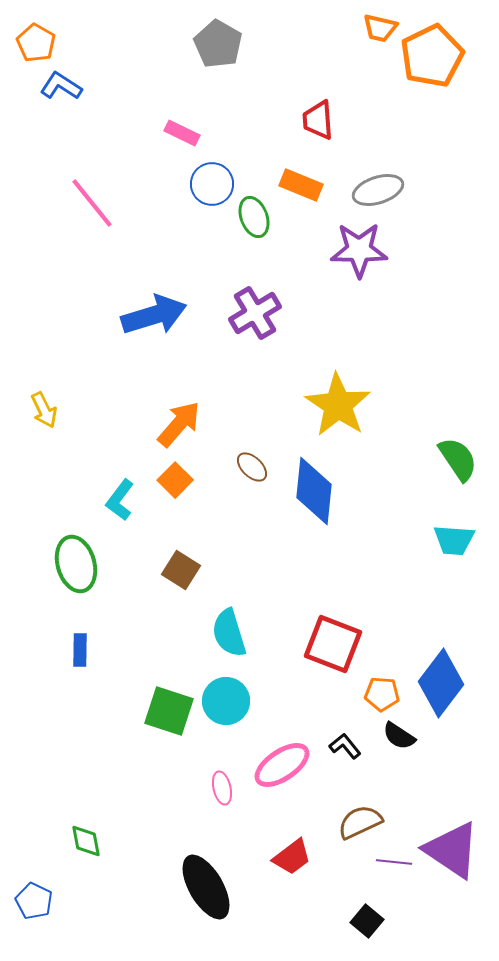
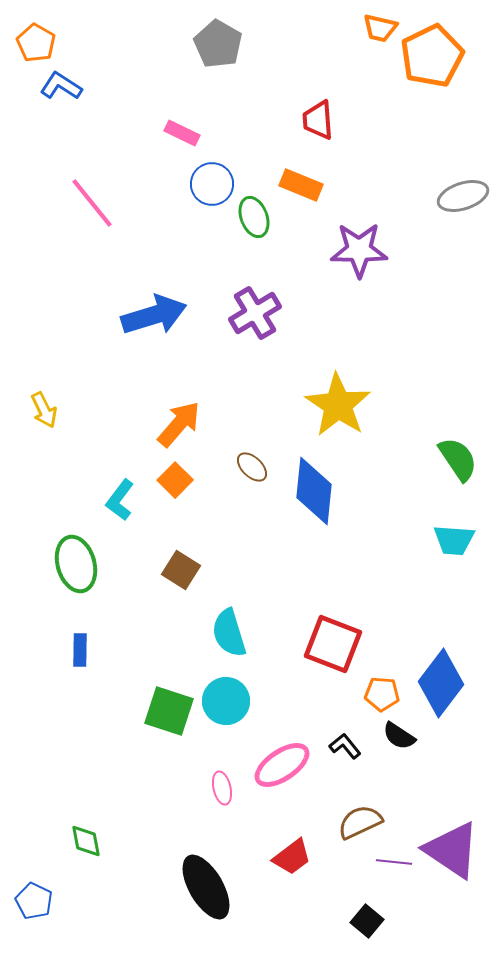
gray ellipse at (378, 190): moved 85 px right, 6 px down
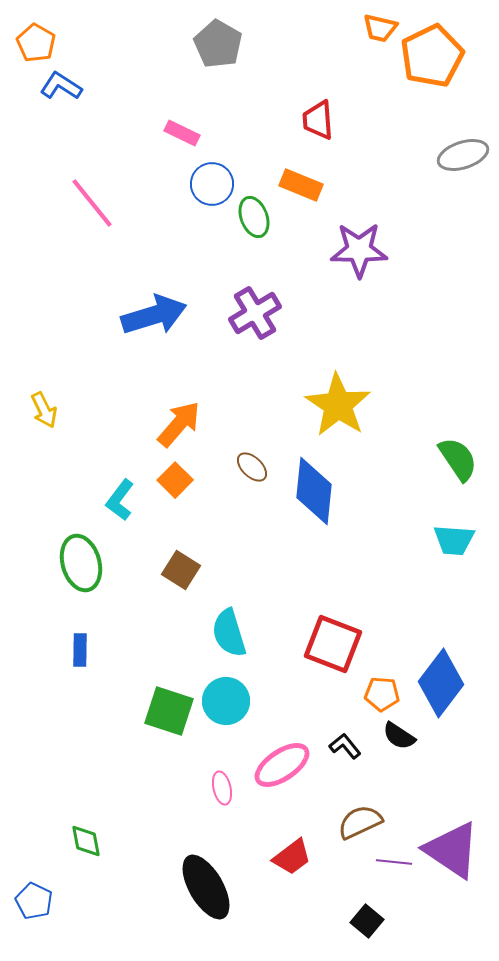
gray ellipse at (463, 196): moved 41 px up
green ellipse at (76, 564): moved 5 px right, 1 px up
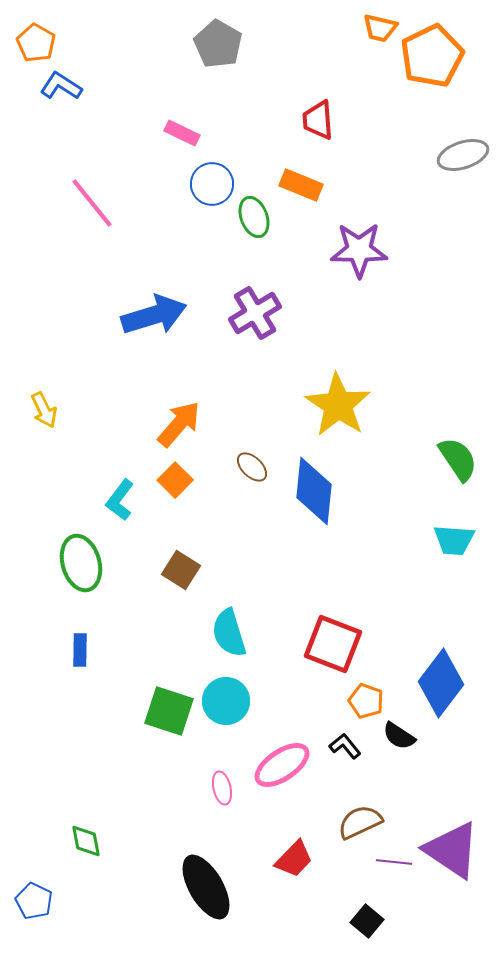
orange pentagon at (382, 694): moved 16 px left, 7 px down; rotated 16 degrees clockwise
red trapezoid at (292, 857): moved 2 px right, 2 px down; rotated 9 degrees counterclockwise
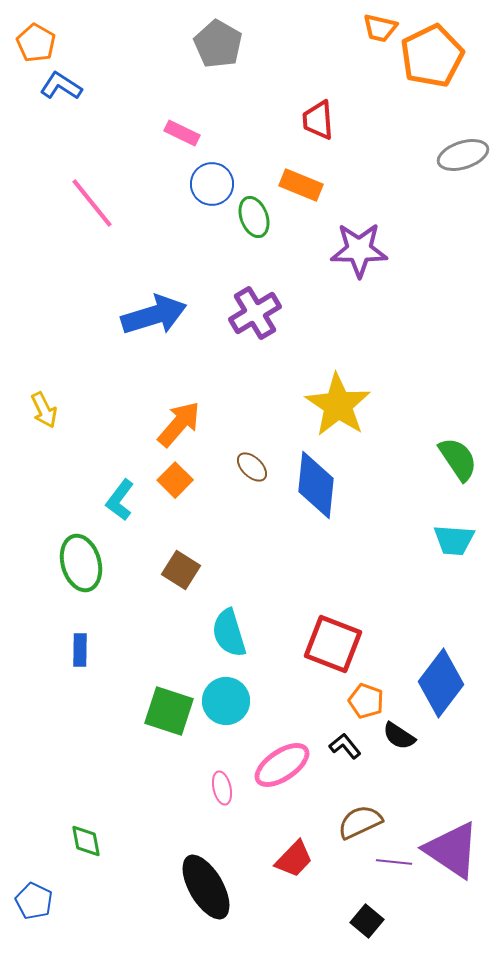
blue diamond at (314, 491): moved 2 px right, 6 px up
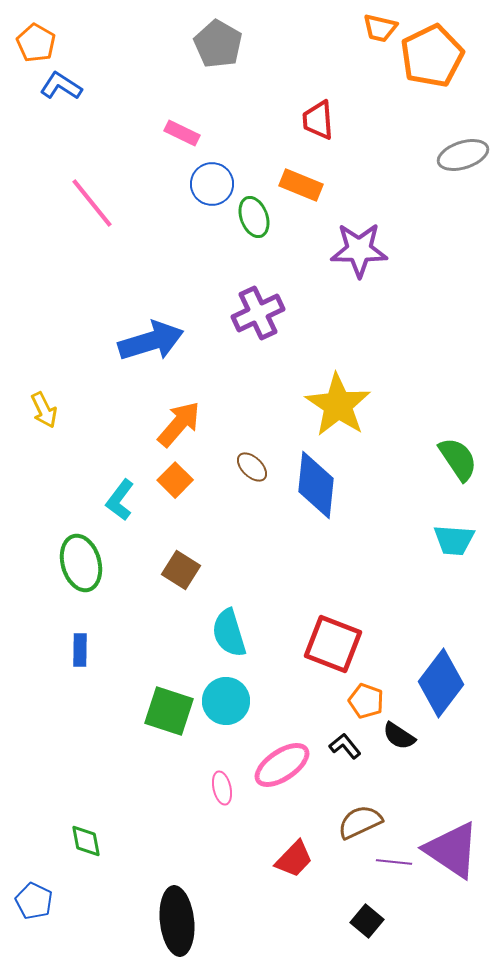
purple cross at (255, 313): moved 3 px right; rotated 6 degrees clockwise
blue arrow at (154, 315): moved 3 px left, 26 px down
black ellipse at (206, 887): moved 29 px left, 34 px down; rotated 24 degrees clockwise
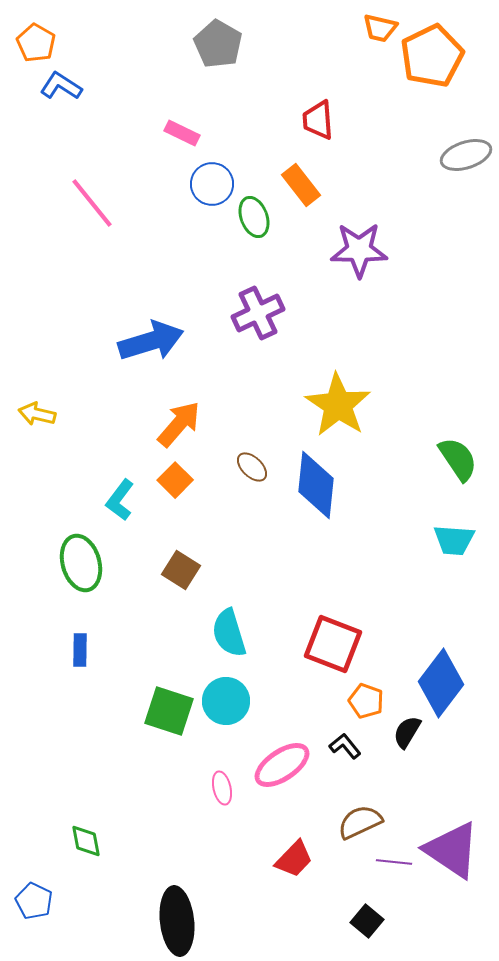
gray ellipse at (463, 155): moved 3 px right
orange rectangle at (301, 185): rotated 30 degrees clockwise
yellow arrow at (44, 410): moved 7 px left, 4 px down; rotated 129 degrees clockwise
black semicircle at (399, 736): moved 8 px right, 4 px up; rotated 88 degrees clockwise
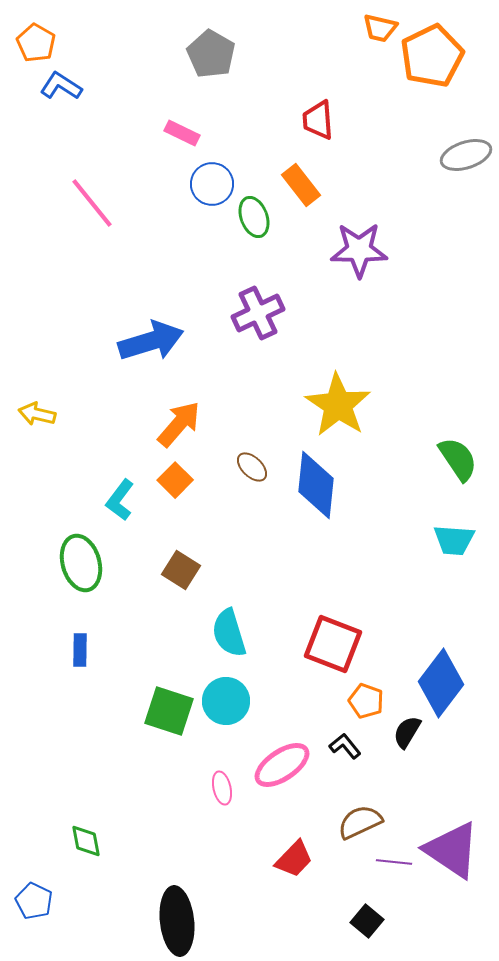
gray pentagon at (218, 44): moved 7 px left, 10 px down
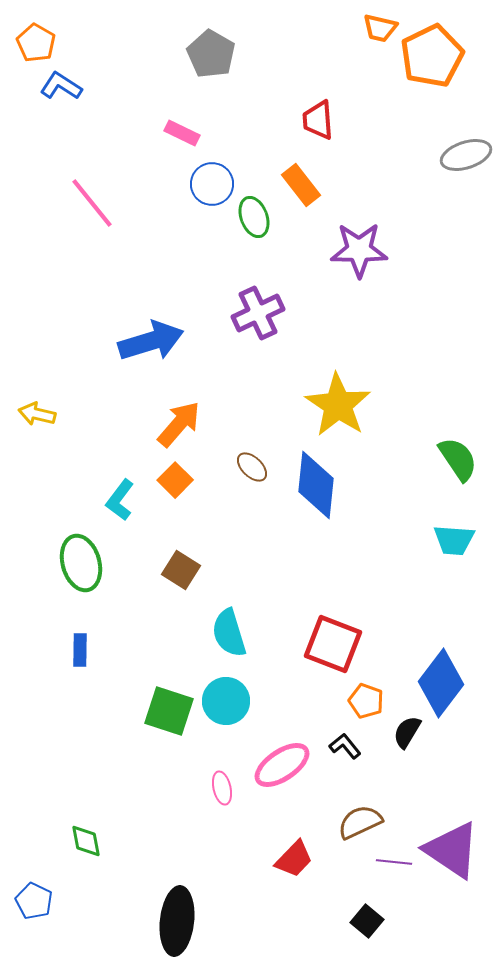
black ellipse at (177, 921): rotated 12 degrees clockwise
